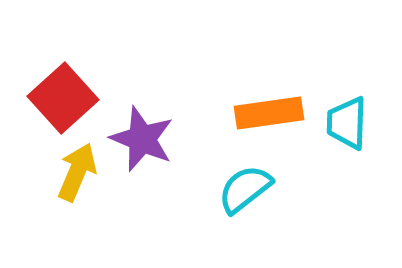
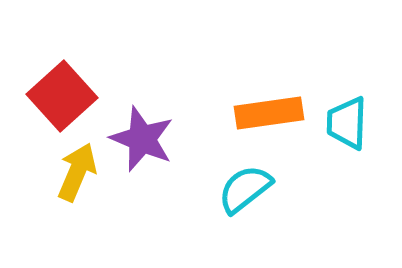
red square: moved 1 px left, 2 px up
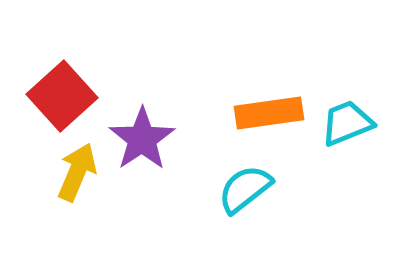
cyan trapezoid: rotated 66 degrees clockwise
purple star: rotated 16 degrees clockwise
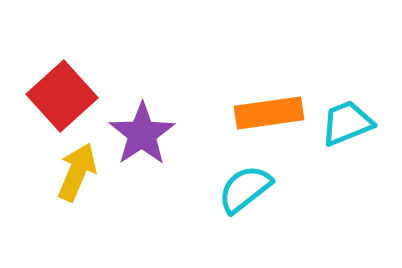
purple star: moved 5 px up
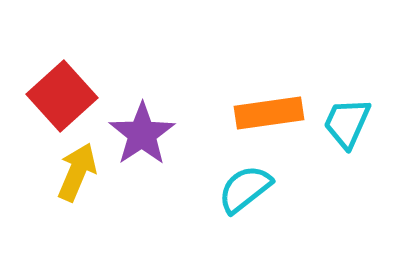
cyan trapezoid: rotated 44 degrees counterclockwise
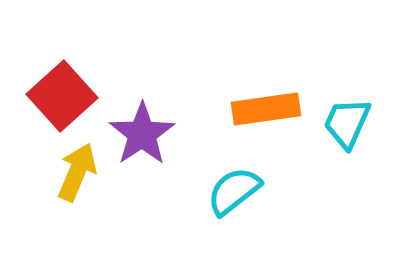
orange rectangle: moved 3 px left, 4 px up
cyan semicircle: moved 11 px left, 2 px down
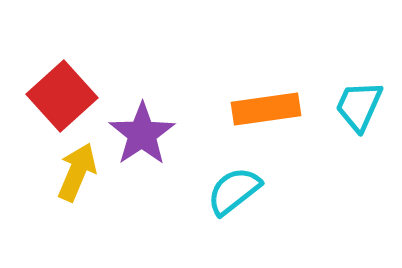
cyan trapezoid: moved 12 px right, 17 px up
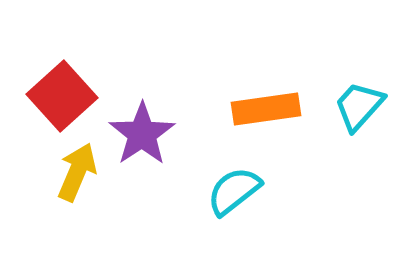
cyan trapezoid: rotated 18 degrees clockwise
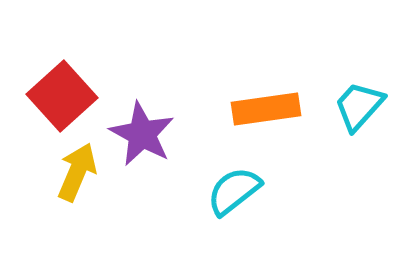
purple star: rotated 10 degrees counterclockwise
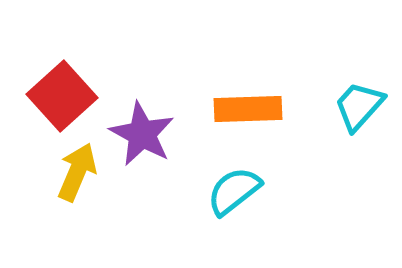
orange rectangle: moved 18 px left; rotated 6 degrees clockwise
